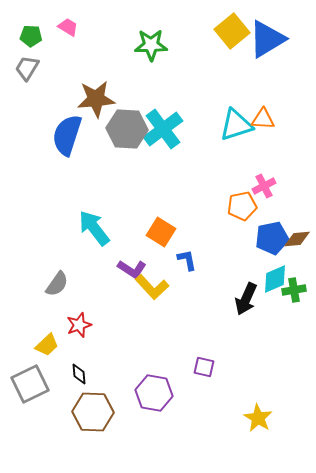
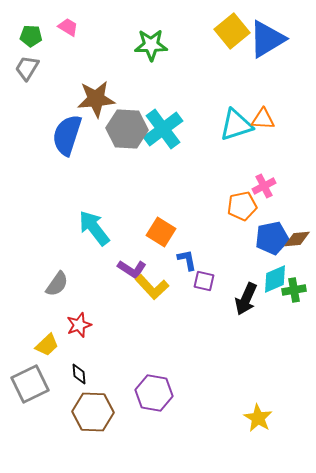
purple square: moved 86 px up
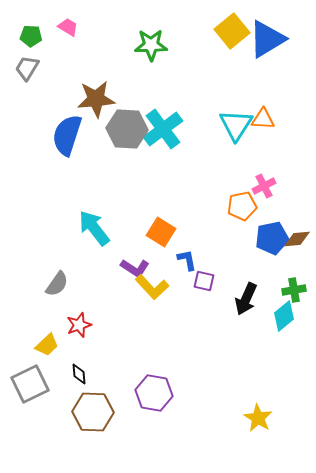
cyan triangle: rotated 39 degrees counterclockwise
purple L-shape: moved 3 px right, 1 px up
cyan diamond: moved 9 px right, 37 px down; rotated 16 degrees counterclockwise
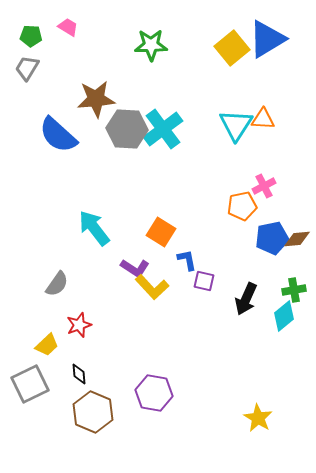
yellow square: moved 17 px down
blue semicircle: moved 9 px left; rotated 66 degrees counterclockwise
brown hexagon: rotated 21 degrees clockwise
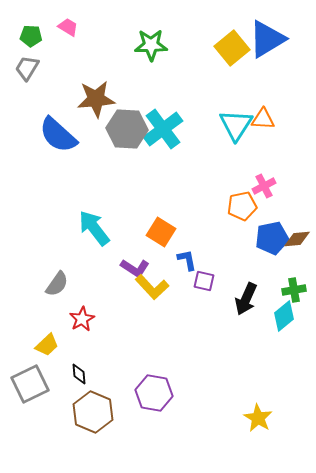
red star: moved 3 px right, 6 px up; rotated 10 degrees counterclockwise
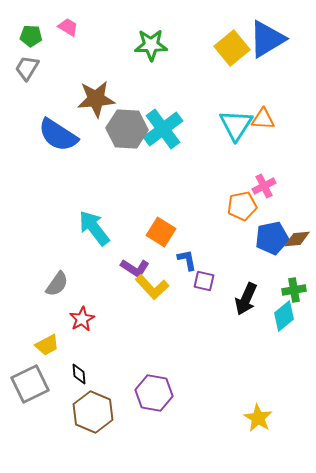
blue semicircle: rotated 9 degrees counterclockwise
yellow trapezoid: rotated 15 degrees clockwise
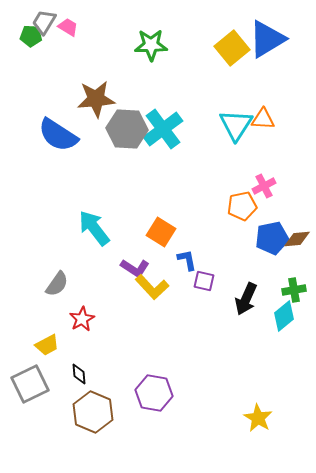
gray trapezoid: moved 17 px right, 46 px up
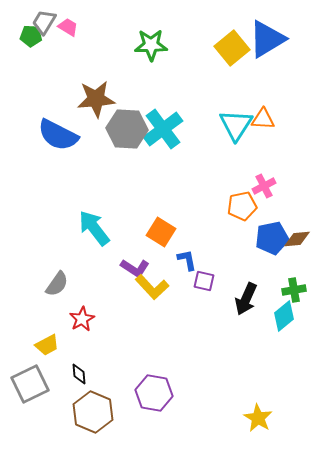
blue semicircle: rotated 6 degrees counterclockwise
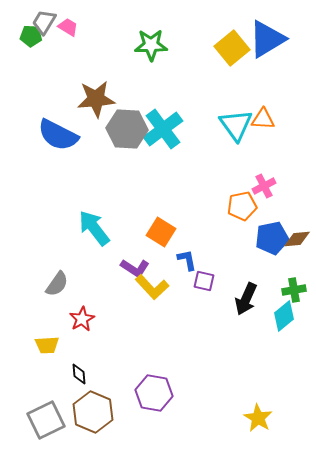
cyan triangle: rotated 9 degrees counterclockwise
yellow trapezoid: rotated 25 degrees clockwise
gray square: moved 16 px right, 36 px down
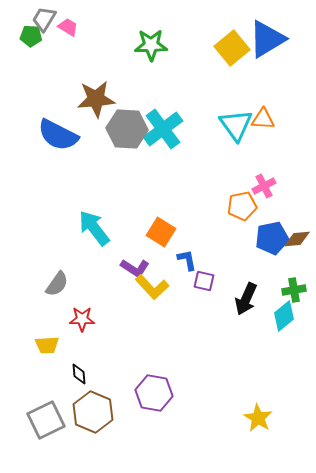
gray trapezoid: moved 3 px up
red star: rotated 30 degrees clockwise
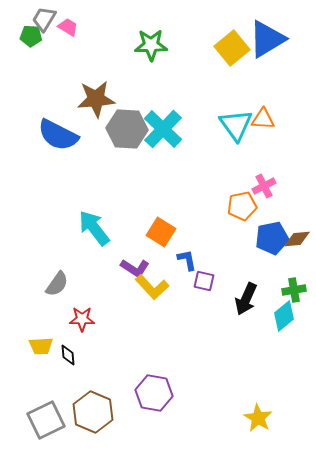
cyan cross: rotated 9 degrees counterclockwise
yellow trapezoid: moved 6 px left, 1 px down
black diamond: moved 11 px left, 19 px up
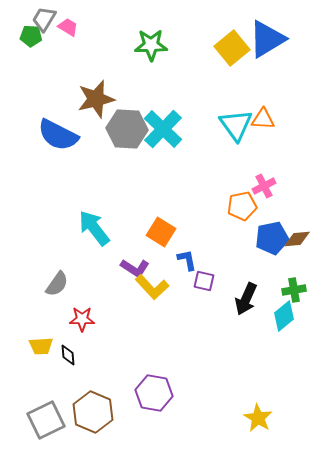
brown star: rotated 9 degrees counterclockwise
